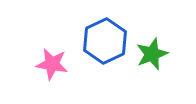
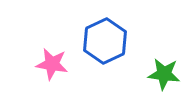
green star: moved 12 px right, 20 px down; rotated 28 degrees clockwise
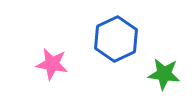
blue hexagon: moved 11 px right, 2 px up
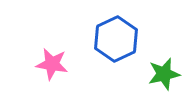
green star: rotated 20 degrees counterclockwise
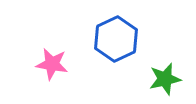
green star: moved 1 px right, 5 px down
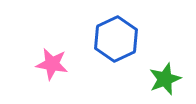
green star: rotated 8 degrees counterclockwise
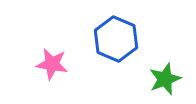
blue hexagon: rotated 12 degrees counterclockwise
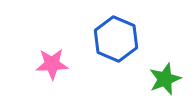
pink star: rotated 12 degrees counterclockwise
